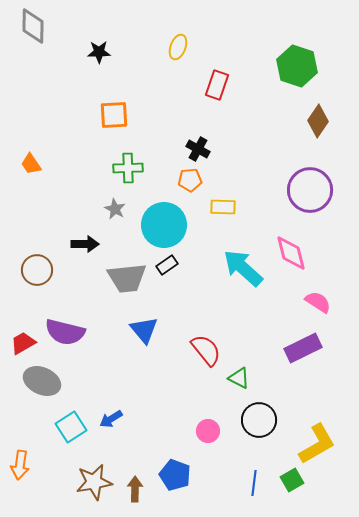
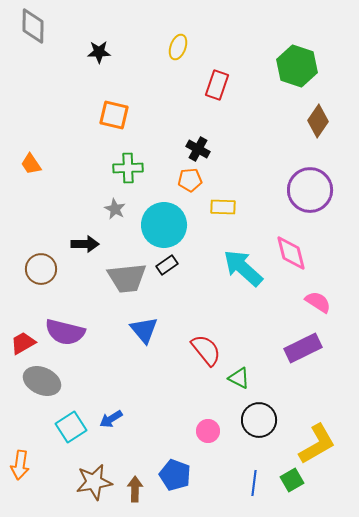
orange square: rotated 16 degrees clockwise
brown circle: moved 4 px right, 1 px up
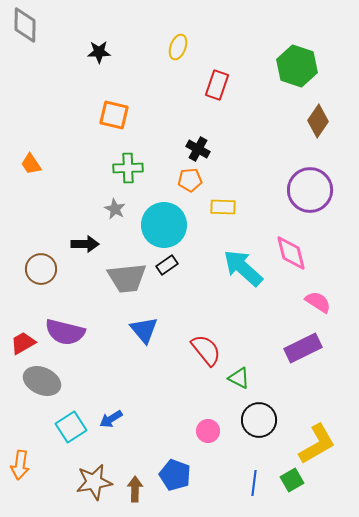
gray diamond: moved 8 px left, 1 px up
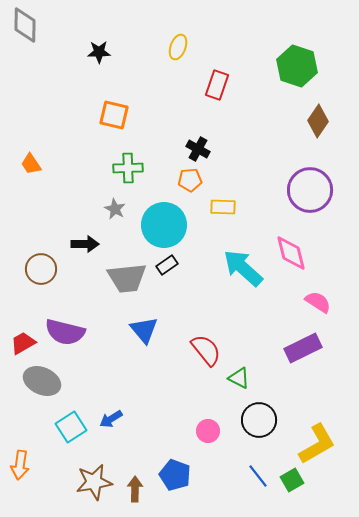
blue line: moved 4 px right, 7 px up; rotated 45 degrees counterclockwise
